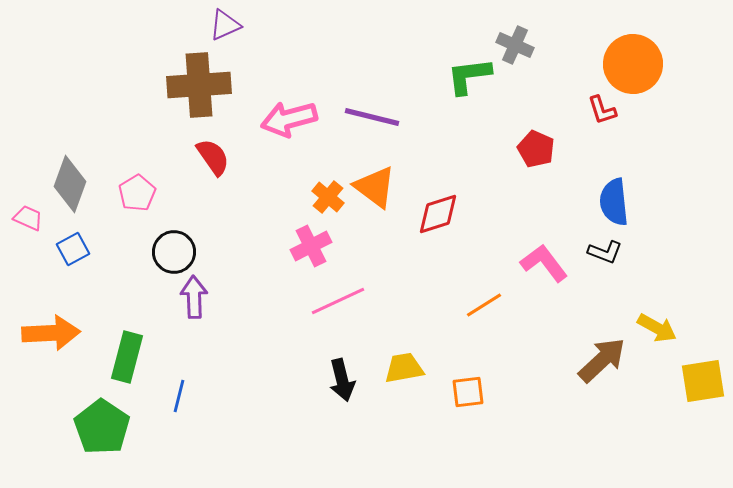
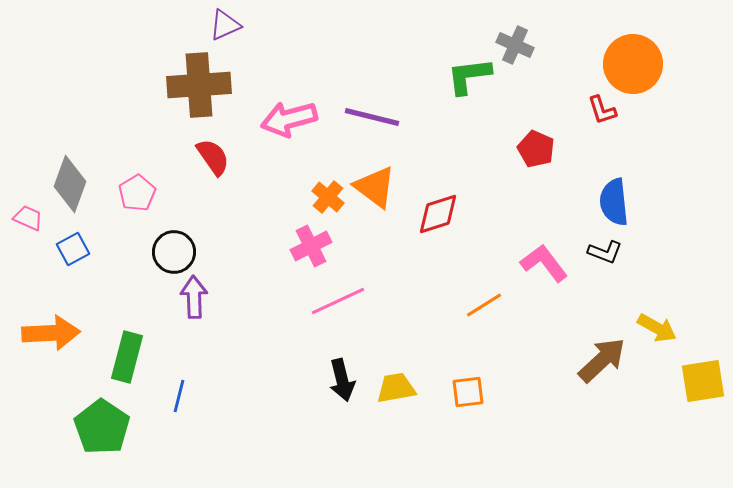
yellow trapezoid: moved 8 px left, 20 px down
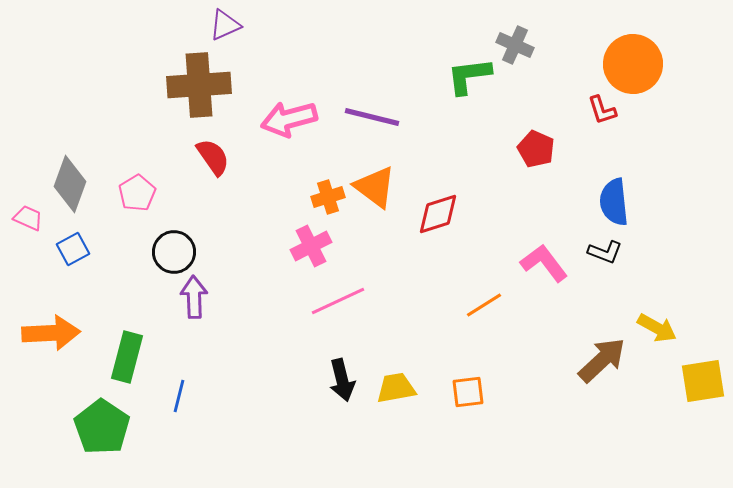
orange cross: rotated 32 degrees clockwise
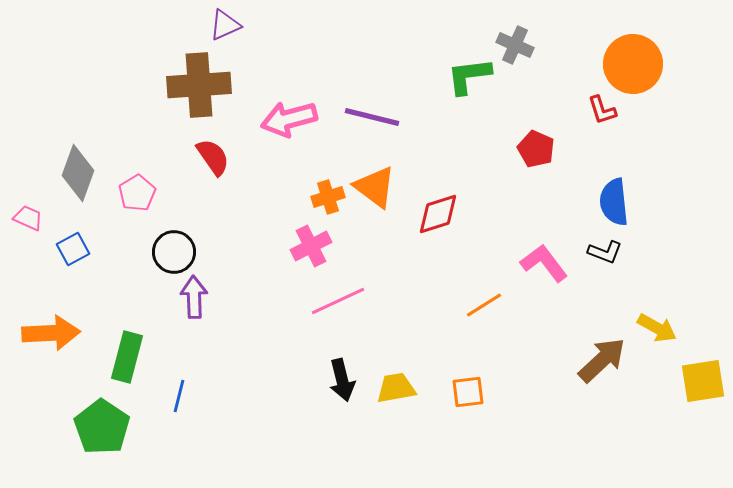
gray diamond: moved 8 px right, 11 px up
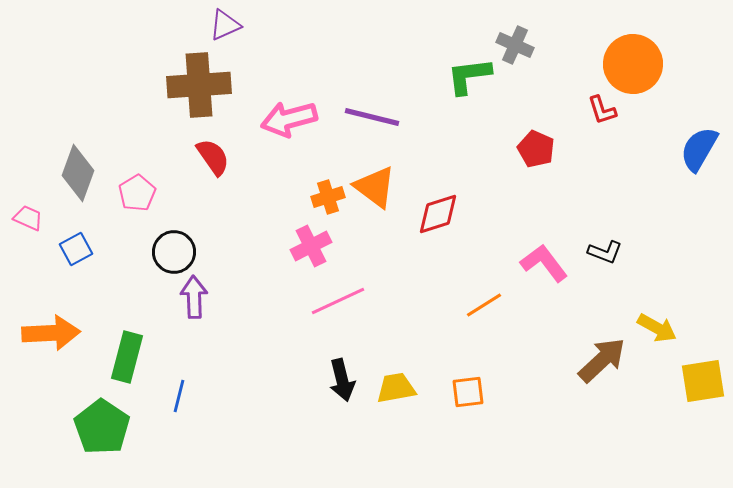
blue semicircle: moved 85 px right, 53 px up; rotated 36 degrees clockwise
blue square: moved 3 px right
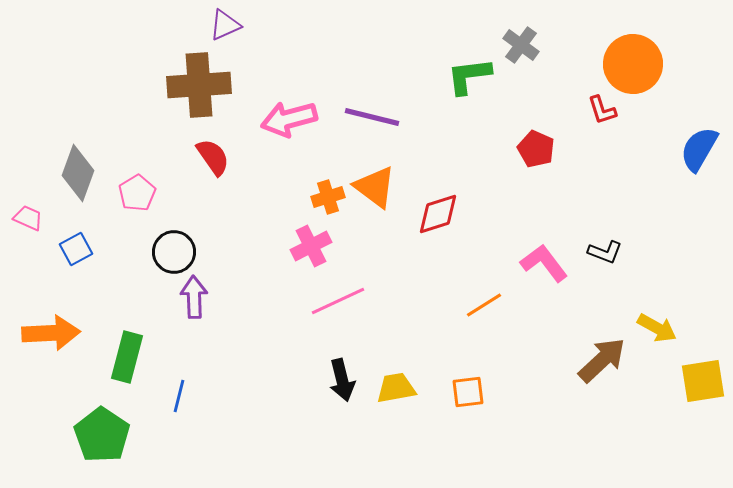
gray cross: moved 6 px right; rotated 12 degrees clockwise
green pentagon: moved 8 px down
